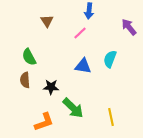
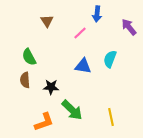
blue arrow: moved 8 px right, 3 px down
green arrow: moved 1 px left, 2 px down
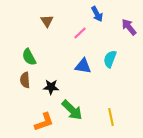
blue arrow: rotated 35 degrees counterclockwise
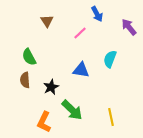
blue triangle: moved 2 px left, 4 px down
black star: rotated 28 degrees counterclockwise
orange L-shape: rotated 135 degrees clockwise
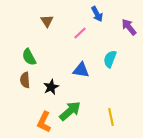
green arrow: moved 2 px left, 1 px down; rotated 85 degrees counterclockwise
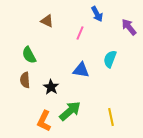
brown triangle: rotated 32 degrees counterclockwise
pink line: rotated 24 degrees counterclockwise
green semicircle: moved 2 px up
black star: rotated 14 degrees counterclockwise
orange L-shape: moved 1 px up
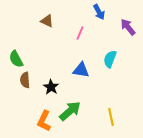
blue arrow: moved 2 px right, 2 px up
purple arrow: moved 1 px left
green semicircle: moved 13 px left, 4 px down
